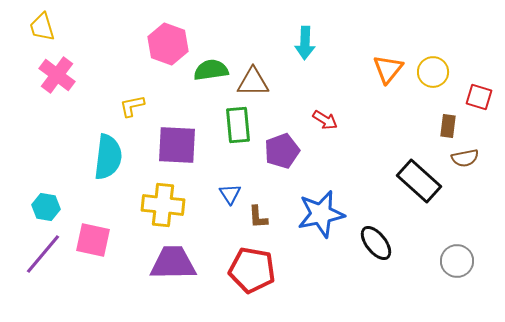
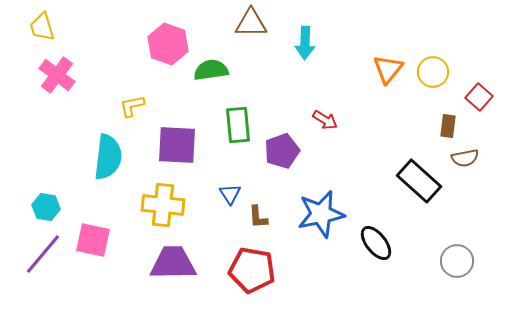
brown triangle: moved 2 px left, 59 px up
red square: rotated 24 degrees clockwise
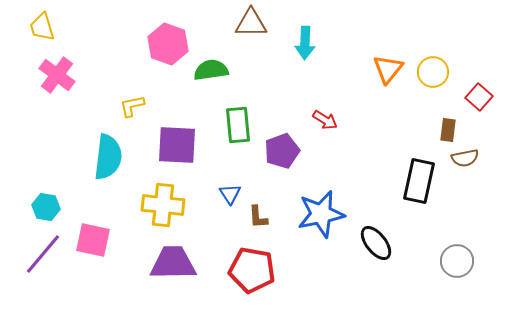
brown rectangle: moved 4 px down
black rectangle: rotated 60 degrees clockwise
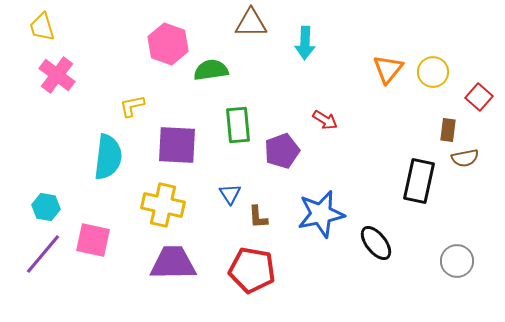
yellow cross: rotated 6 degrees clockwise
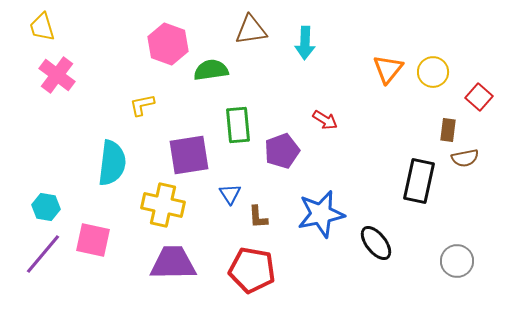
brown triangle: moved 7 px down; rotated 8 degrees counterclockwise
yellow L-shape: moved 10 px right, 1 px up
purple square: moved 12 px right, 10 px down; rotated 12 degrees counterclockwise
cyan semicircle: moved 4 px right, 6 px down
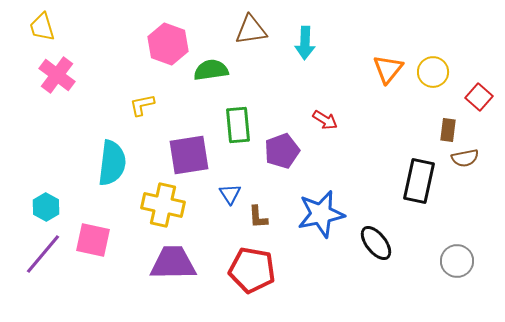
cyan hexagon: rotated 20 degrees clockwise
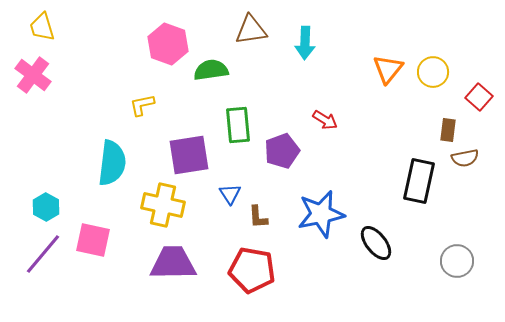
pink cross: moved 24 px left
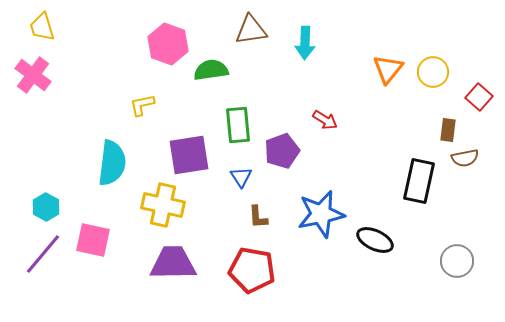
blue triangle: moved 11 px right, 17 px up
black ellipse: moved 1 px left, 3 px up; rotated 27 degrees counterclockwise
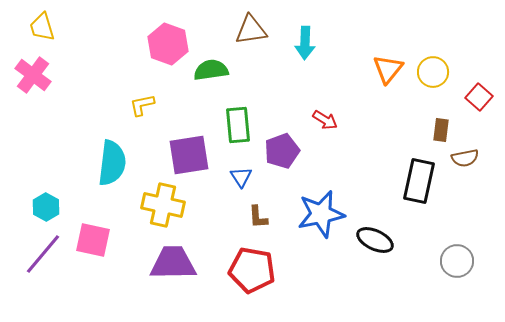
brown rectangle: moved 7 px left
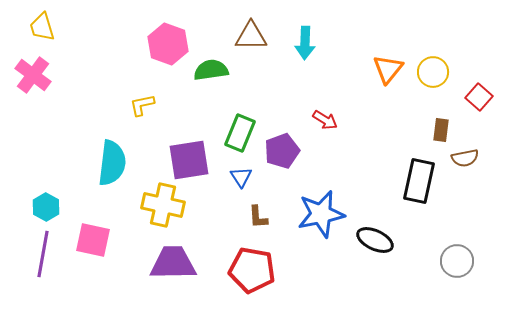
brown triangle: moved 6 px down; rotated 8 degrees clockwise
green rectangle: moved 2 px right, 8 px down; rotated 27 degrees clockwise
purple square: moved 5 px down
purple line: rotated 30 degrees counterclockwise
